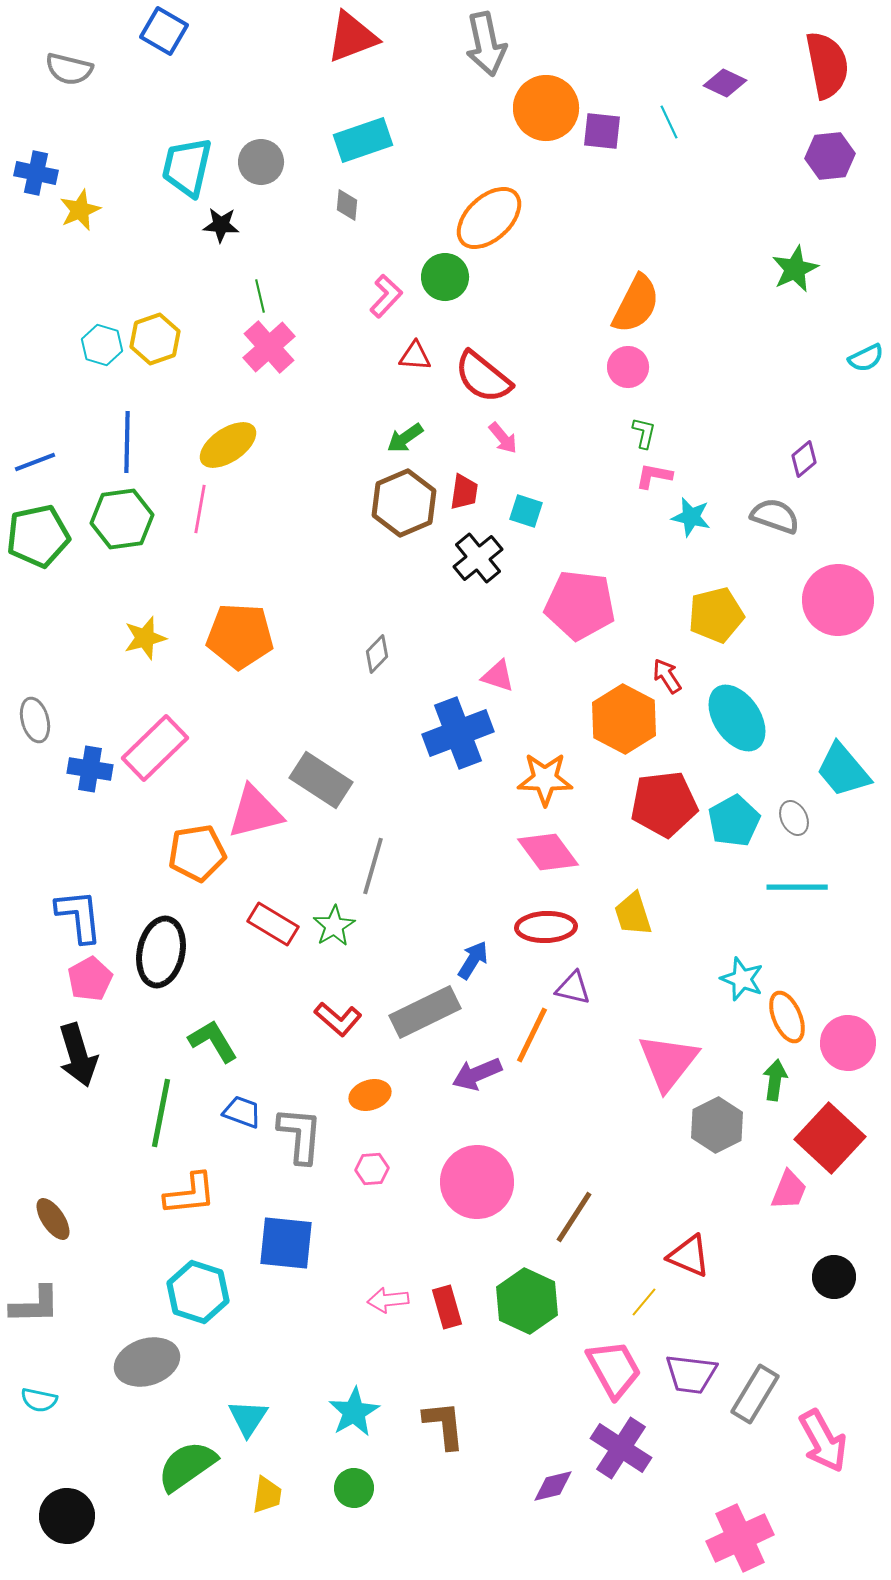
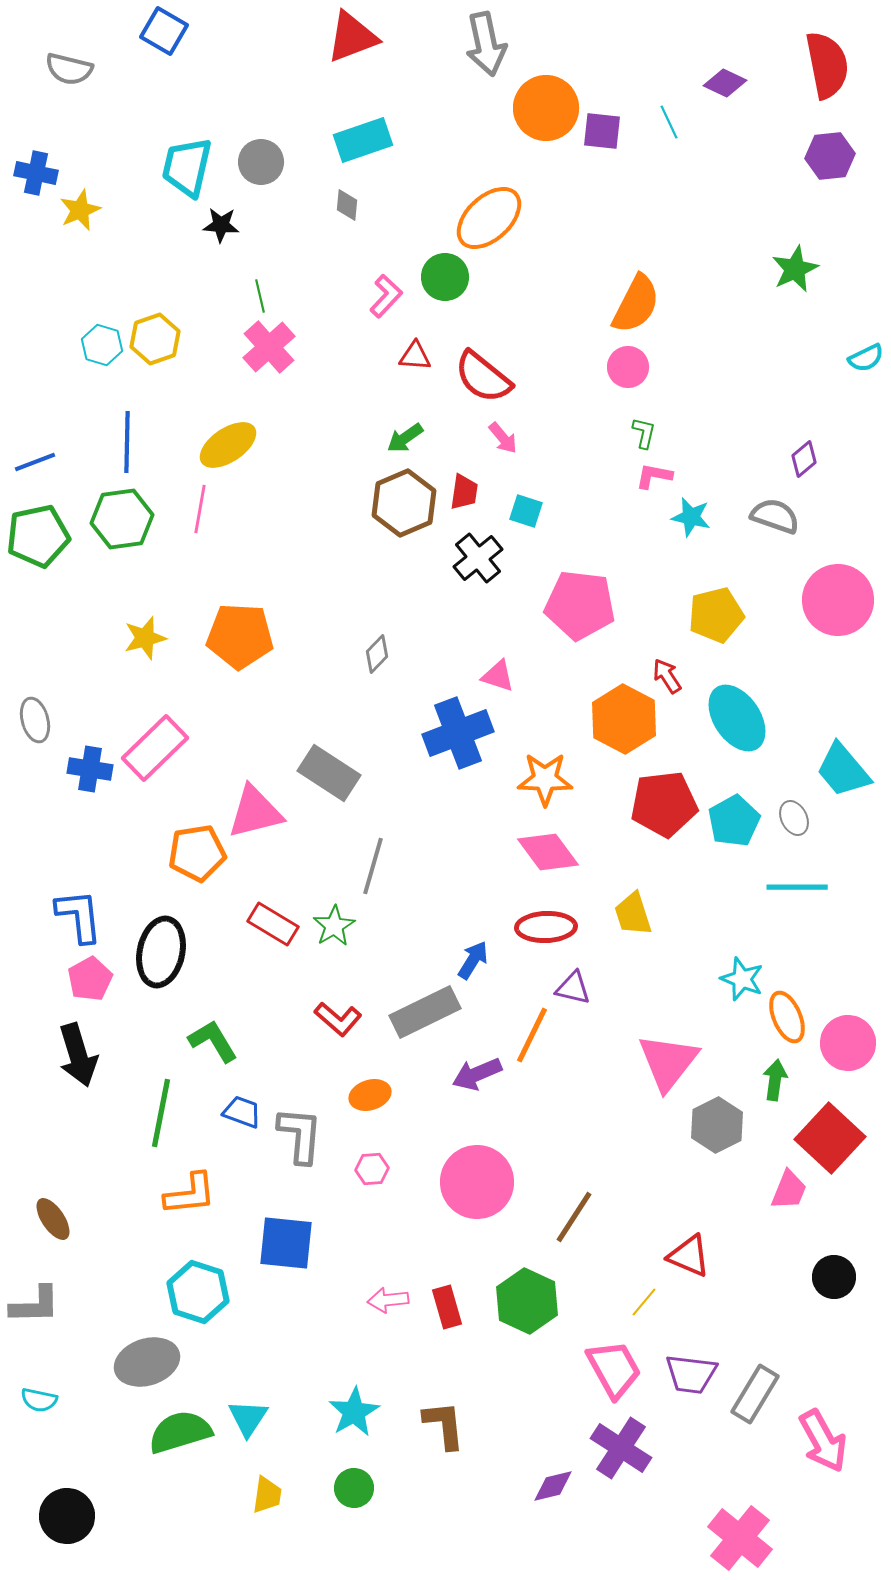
gray rectangle at (321, 780): moved 8 px right, 7 px up
green semicircle at (187, 1466): moved 7 px left, 34 px up; rotated 18 degrees clockwise
pink cross at (740, 1538): rotated 26 degrees counterclockwise
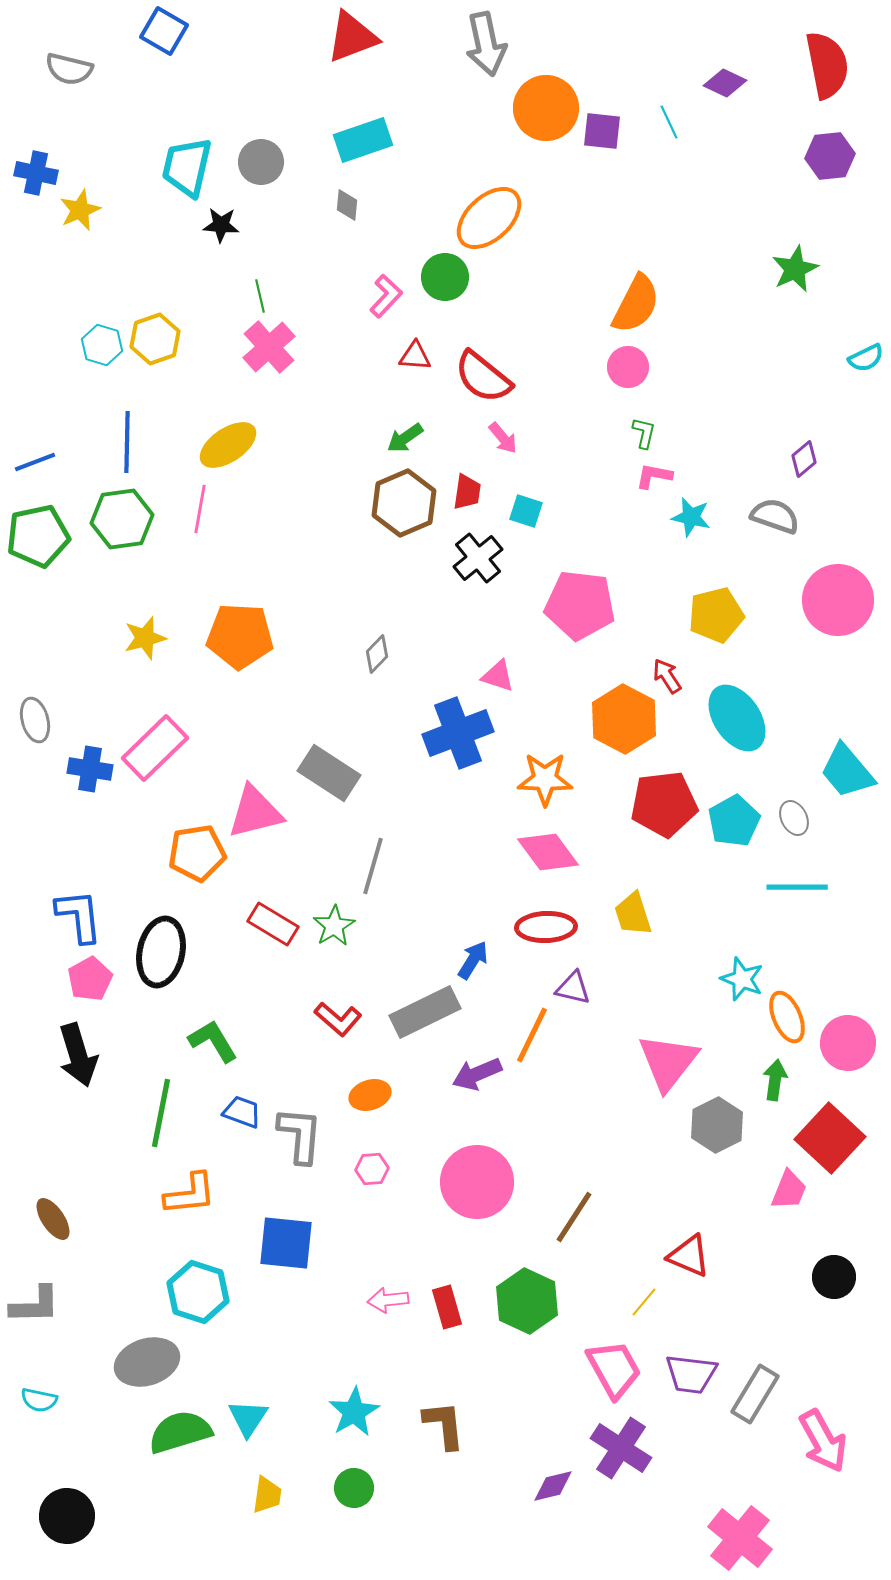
red trapezoid at (464, 492): moved 3 px right
cyan trapezoid at (843, 770): moved 4 px right, 1 px down
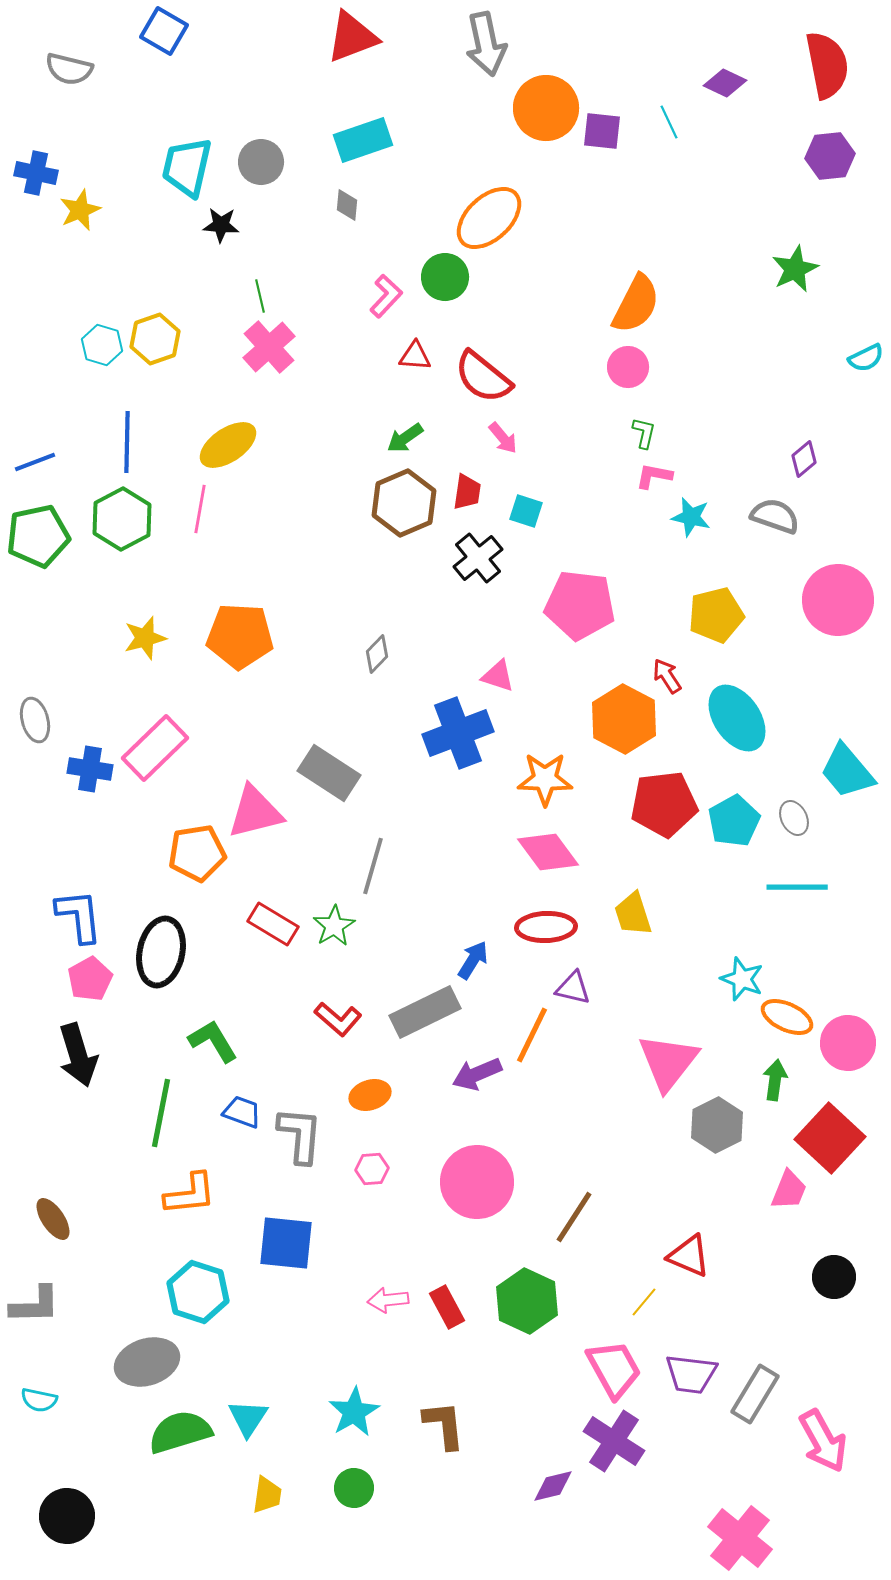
green hexagon at (122, 519): rotated 20 degrees counterclockwise
orange ellipse at (787, 1017): rotated 42 degrees counterclockwise
red rectangle at (447, 1307): rotated 12 degrees counterclockwise
purple cross at (621, 1448): moved 7 px left, 7 px up
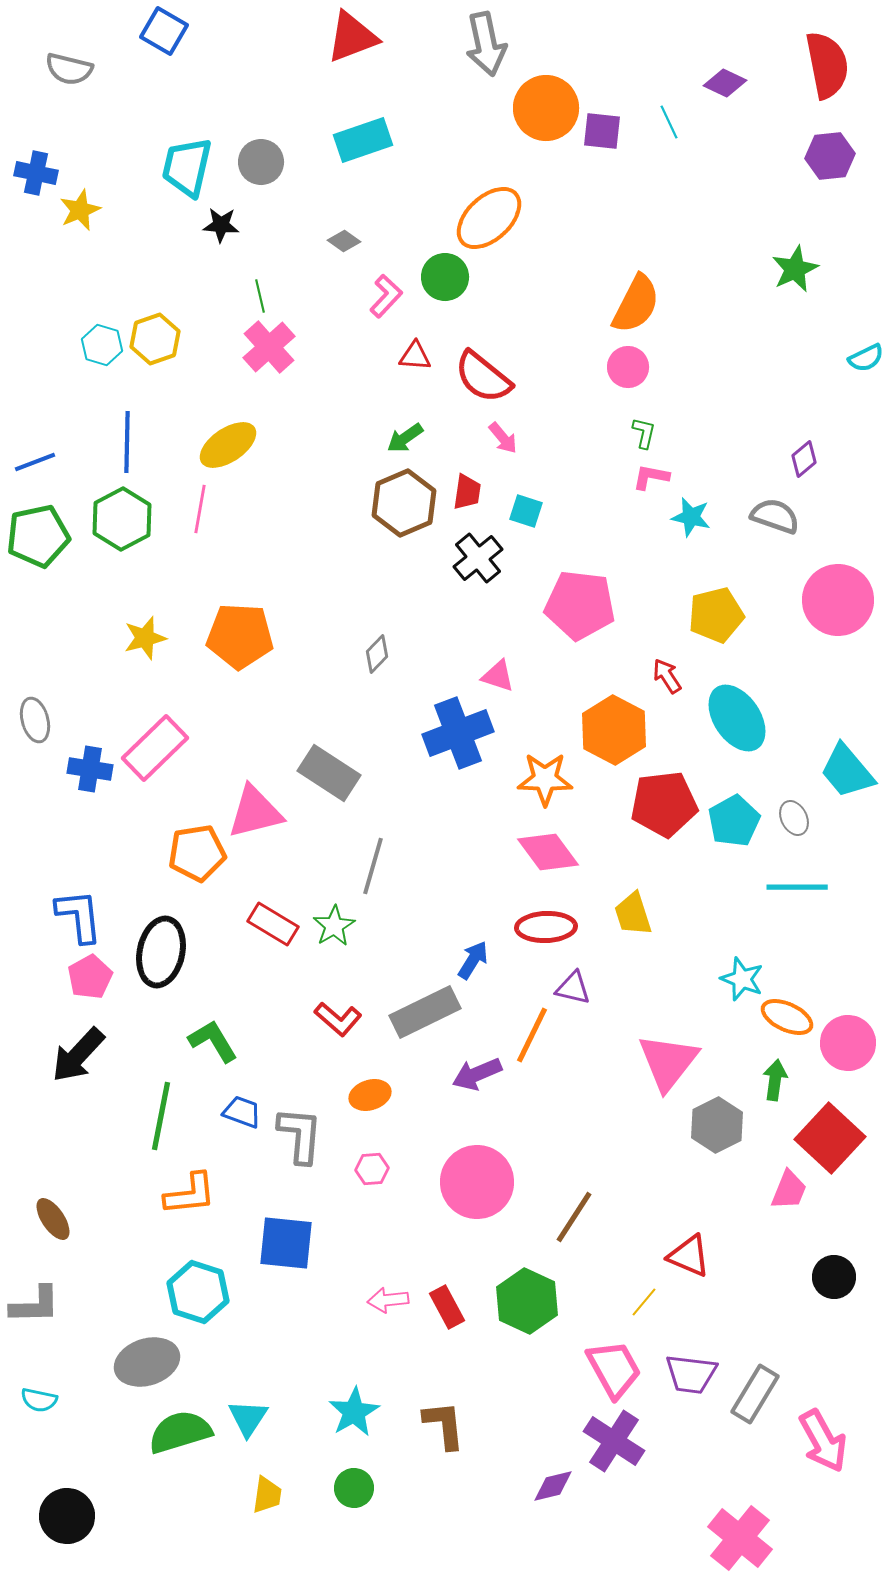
gray diamond at (347, 205): moved 3 px left, 36 px down; rotated 60 degrees counterclockwise
pink L-shape at (654, 476): moved 3 px left, 1 px down
orange hexagon at (624, 719): moved 10 px left, 11 px down
pink pentagon at (90, 979): moved 2 px up
black arrow at (78, 1055): rotated 60 degrees clockwise
green line at (161, 1113): moved 3 px down
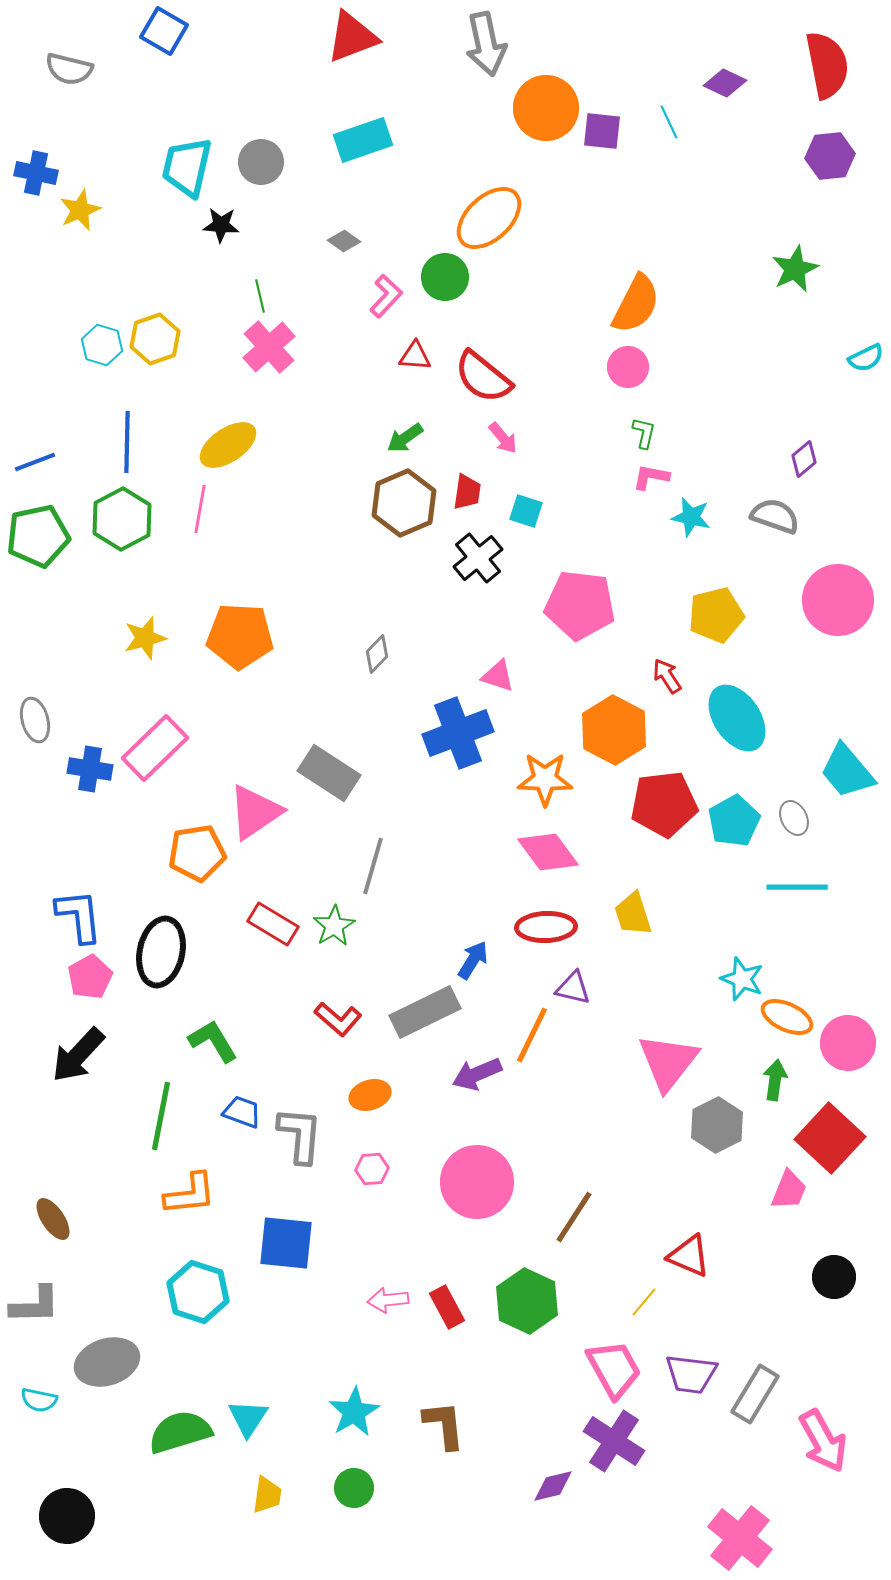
pink triangle at (255, 812): rotated 20 degrees counterclockwise
gray ellipse at (147, 1362): moved 40 px left
